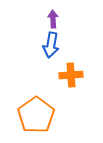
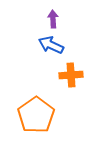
blue arrow: rotated 105 degrees clockwise
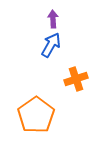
blue arrow: rotated 95 degrees clockwise
orange cross: moved 5 px right, 4 px down; rotated 15 degrees counterclockwise
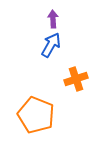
orange pentagon: rotated 15 degrees counterclockwise
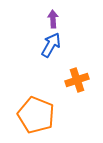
orange cross: moved 1 px right, 1 px down
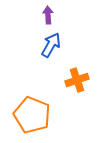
purple arrow: moved 5 px left, 4 px up
orange pentagon: moved 4 px left
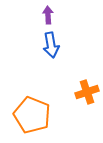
blue arrow: rotated 140 degrees clockwise
orange cross: moved 10 px right, 12 px down
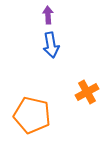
orange cross: rotated 10 degrees counterclockwise
orange pentagon: rotated 9 degrees counterclockwise
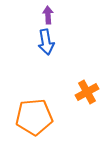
blue arrow: moved 5 px left, 3 px up
orange pentagon: moved 2 px right, 2 px down; rotated 18 degrees counterclockwise
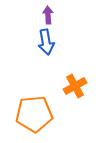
orange cross: moved 12 px left, 6 px up
orange pentagon: moved 3 px up
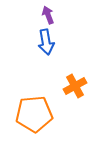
purple arrow: rotated 18 degrees counterclockwise
